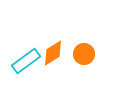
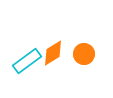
cyan rectangle: moved 1 px right
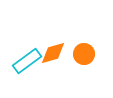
orange diamond: rotated 16 degrees clockwise
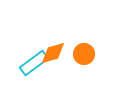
cyan rectangle: moved 7 px right, 2 px down
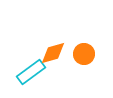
cyan rectangle: moved 3 px left, 9 px down
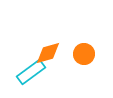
orange diamond: moved 5 px left
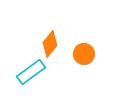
orange diamond: moved 2 px right, 9 px up; rotated 36 degrees counterclockwise
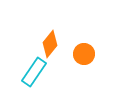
cyan rectangle: moved 3 px right; rotated 20 degrees counterclockwise
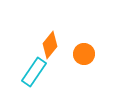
orange diamond: moved 1 px down
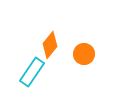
cyan rectangle: moved 2 px left
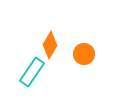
orange diamond: rotated 8 degrees counterclockwise
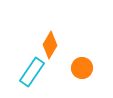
orange circle: moved 2 px left, 14 px down
